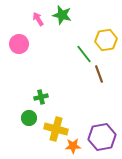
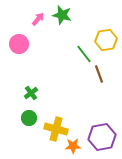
pink arrow: rotated 72 degrees clockwise
green cross: moved 10 px left, 4 px up; rotated 24 degrees counterclockwise
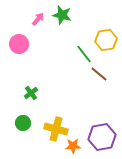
brown line: rotated 30 degrees counterclockwise
green circle: moved 6 px left, 5 px down
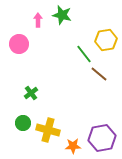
pink arrow: moved 1 px down; rotated 40 degrees counterclockwise
yellow cross: moved 8 px left, 1 px down
purple hexagon: moved 1 px down
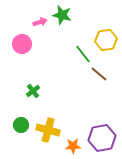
pink arrow: moved 2 px right, 2 px down; rotated 72 degrees clockwise
pink circle: moved 3 px right
green line: moved 1 px left
green cross: moved 2 px right, 2 px up
green circle: moved 2 px left, 2 px down
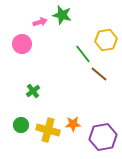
purple hexagon: moved 1 px right, 1 px up
orange star: moved 22 px up
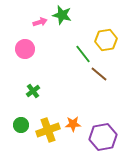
pink circle: moved 3 px right, 5 px down
yellow cross: rotated 35 degrees counterclockwise
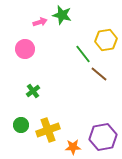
orange star: moved 23 px down
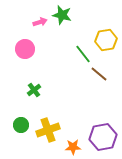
green cross: moved 1 px right, 1 px up
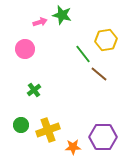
purple hexagon: rotated 12 degrees clockwise
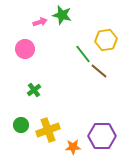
brown line: moved 3 px up
purple hexagon: moved 1 px left, 1 px up
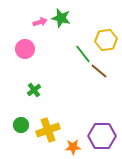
green star: moved 1 px left, 3 px down
